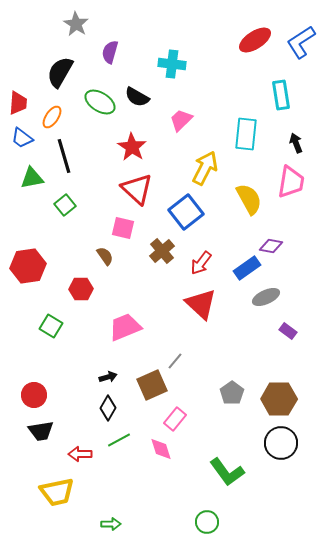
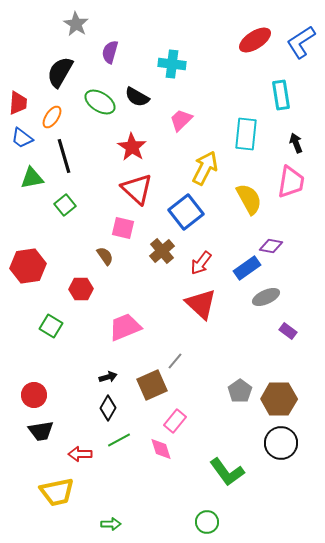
gray pentagon at (232, 393): moved 8 px right, 2 px up
pink rectangle at (175, 419): moved 2 px down
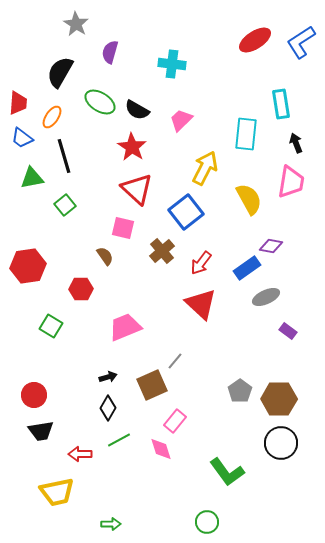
cyan rectangle at (281, 95): moved 9 px down
black semicircle at (137, 97): moved 13 px down
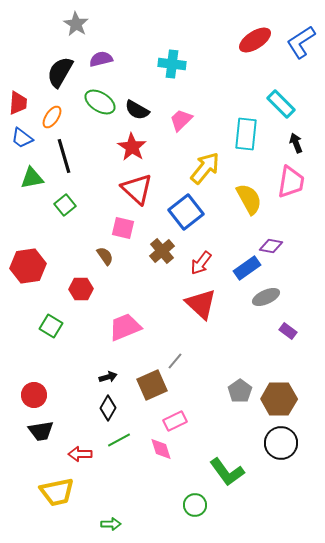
purple semicircle at (110, 52): moved 9 px left, 7 px down; rotated 60 degrees clockwise
cyan rectangle at (281, 104): rotated 36 degrees counterclockwise
yellow arrow at (205, 168): rotated 12 degrees clockwise
pink rectangle at (175, 421): rotated 25 degrees clockwise
green circle at (207, 522): moved 12 px left, 17 px up
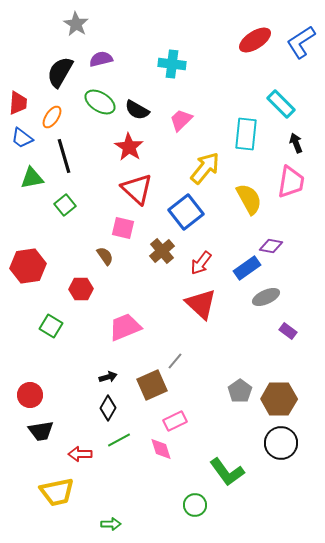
red star at (132, 147): moved 3 px left
red circle at (34, 395): moved 4 px left
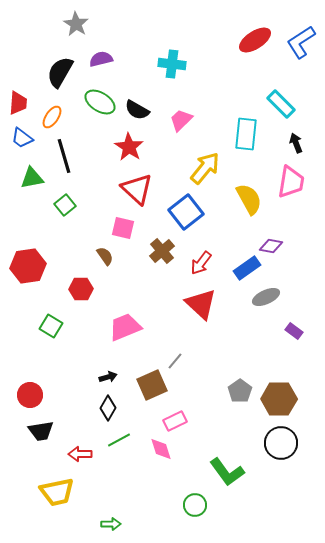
purple rectangle at (288, 331): moved 6 px right
